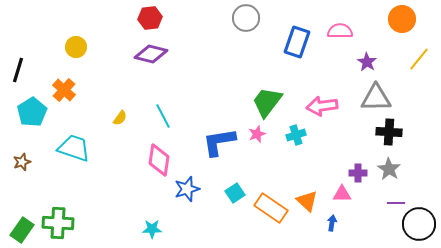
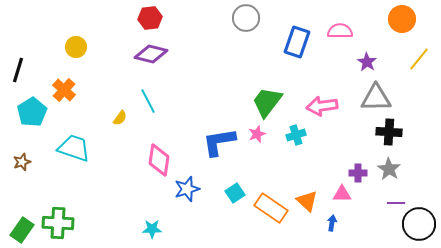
cyan line: moved 15 px left, 15 px up
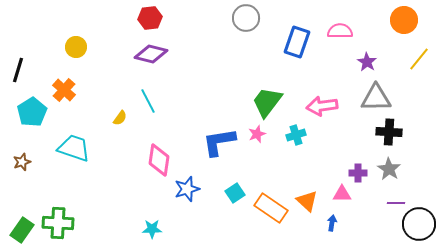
orange circle: moved 2 px right, 1 px down
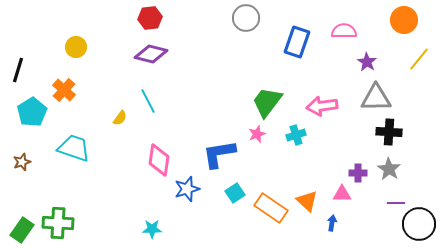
pink semicircle: moved 4 px right
blue L-shape: moved 12 px down
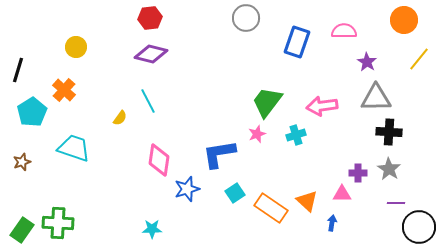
black circle: moved 3 px down
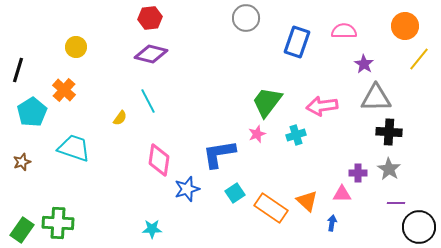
orange circle: moved 1 px right, 6 px down
purple star: moved 3 px left, 2 px down
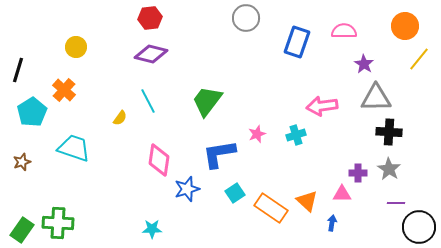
green trapezoid: moved 60 px left, 1 px up
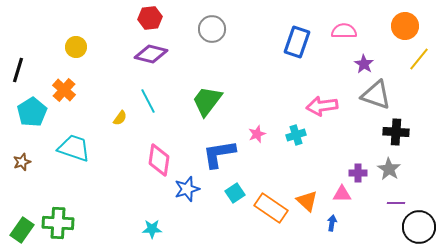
gray circle: moved 34 px left, 11 px down
gray triangle: moved 3 px up; rotated 20 degrees clockwise
black cross: moved 7 px right
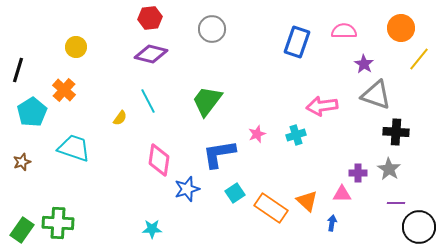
orange circle: moved 4 px left, 2 px down
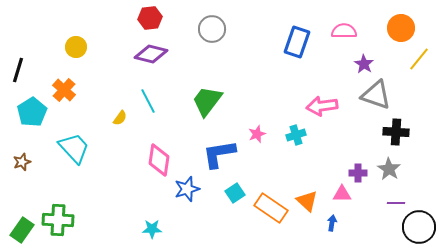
cyan trapezoid: rotated 28 degrees clockwise
green cross: moved 3 px up
